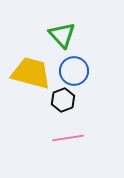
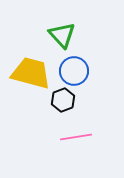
pink line: moved 8 px right, 1 px up
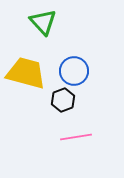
green triangle: moved 19 px left, 13 px up
yellow trapezoid: moved 5 px left
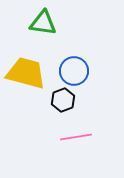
green triangle: moved 1 px down; rotated 40 degrees counterclockwise
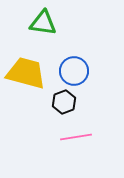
black hexagon: moved 1 px right, 2 px down
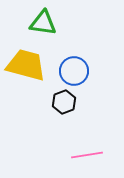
yellow trapezoid: moved 8 px up
pink line: moved 11 px right, 18 px down
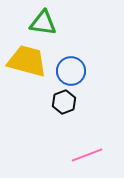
yellow trapezoid: moved 1 px right, 4 px up
blue circle: moved 3 px left
pink line: rotated 12 degrees counterclockwise
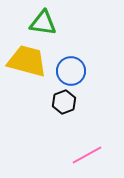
pink line: rotated 8 degrees counterclockwise
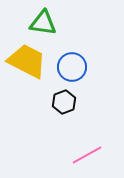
yellow trapezoid: rotated 12 degrees clockwise
blue circle: moved 1 px right, 4 px up
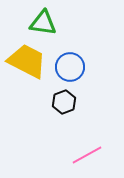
blue circle: moved 2 px left
